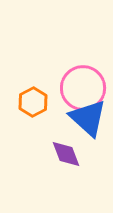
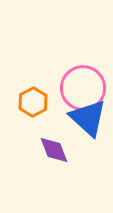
purple diamond: moved 12 px left, 4 px up
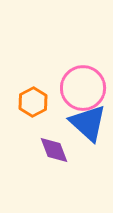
blue triangle: moved 5 px down
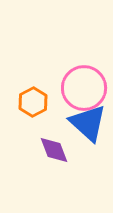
pink circle: moved 1 px right
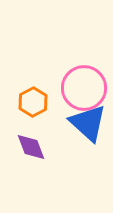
purple diamond: moved 23 px left, 3 px up
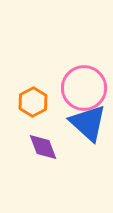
purple diamond: moved 12 px right
